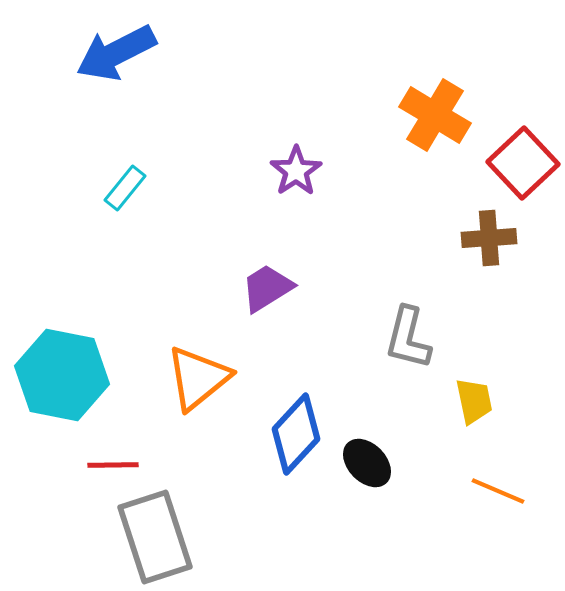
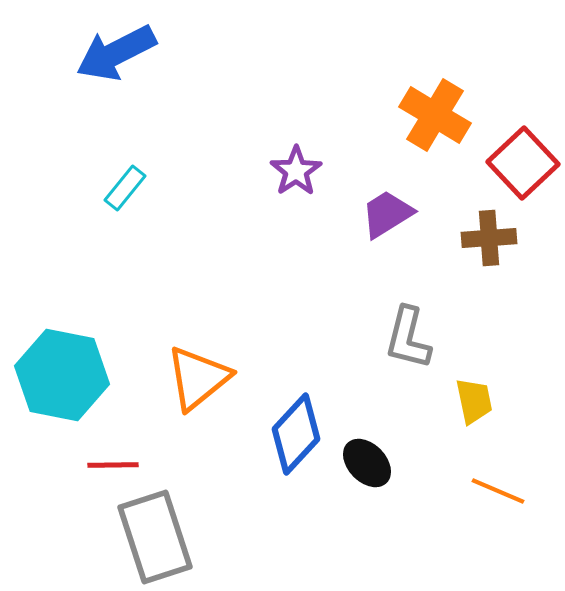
purple trapezoid: moved 120 px right, 74 px up
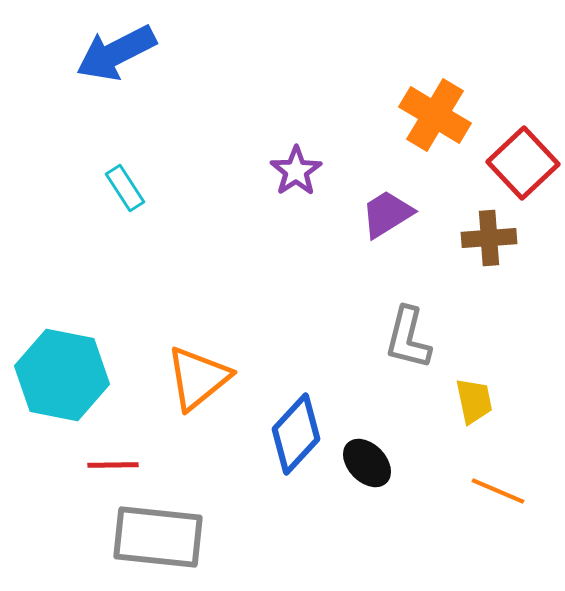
cyan rectangle: rotated 72 degrees counterclockwise
gray rectangle: moved 3 px right; rotated 66 degrees counterclockwise
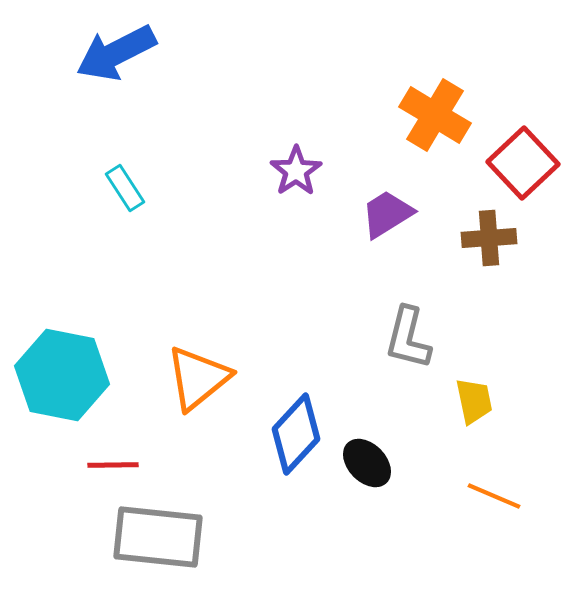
orange line: moved 4 px left, 5 px down
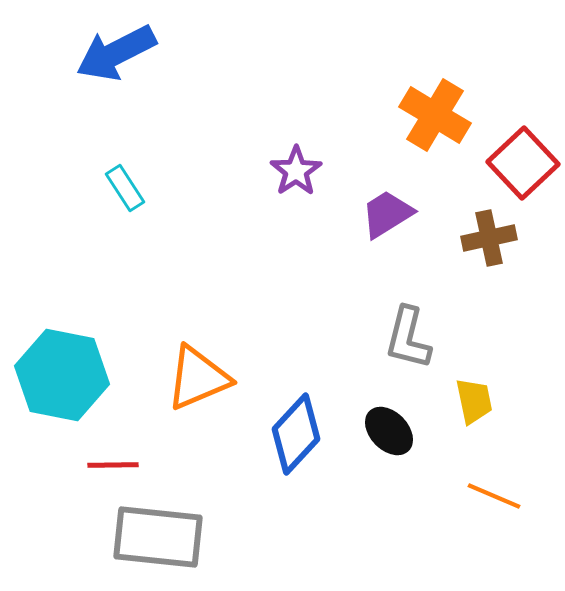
brown cross: rotated 8 degrees counterclockwise
orange triangle: rotated 16 degrees clockwise
black ellipse: moved 22 px right, 32 px up
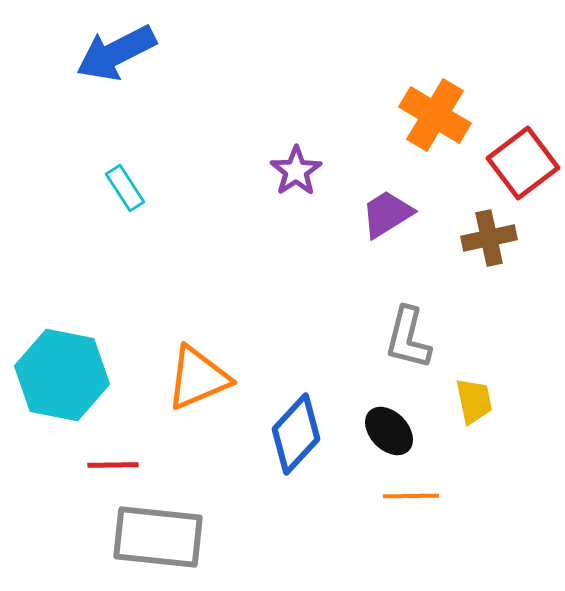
red square: rotated 6 degrees clockwise
orange line: moved 83 px left; rotated 24 degrees counterclockwise
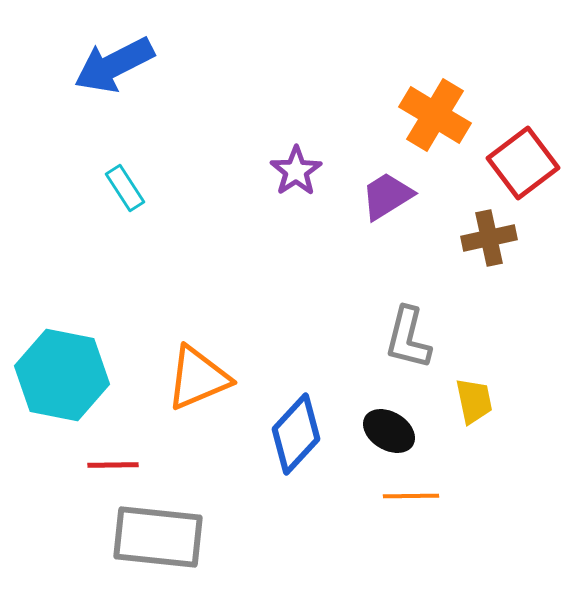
blue arrow: moved 2 px left, 12 px down
purple trapezoid: moved 18 px up
black ellipse: rotated 15 degrees counterclockwise
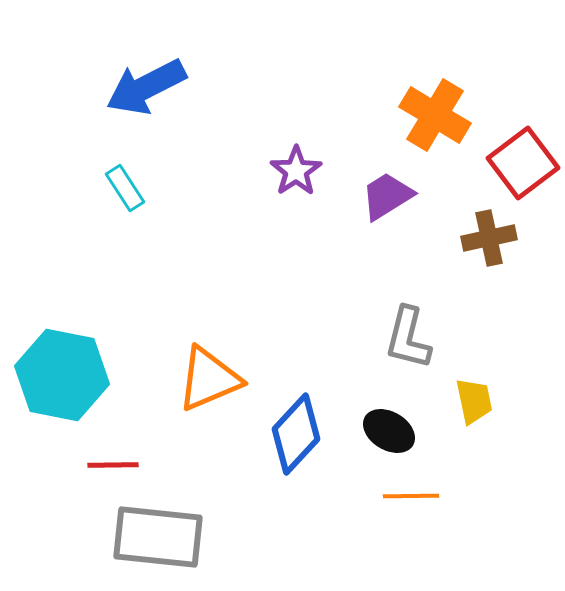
blue arrow: moved 32 px right, 22 px down
orange triangle: moved 11 px right, 1 px down
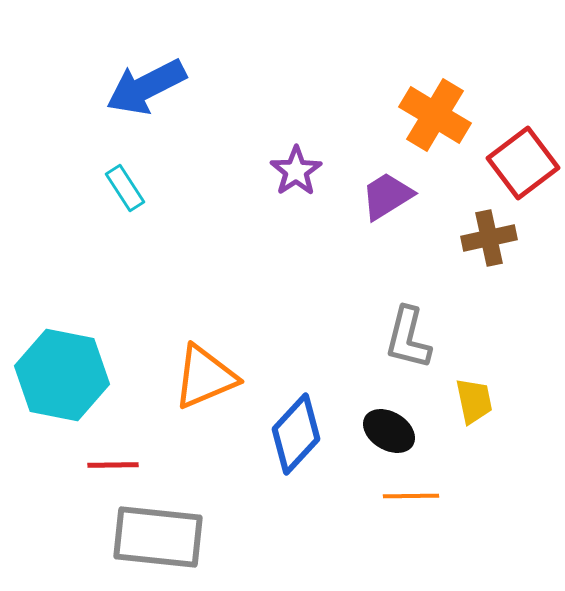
orange triangle: moved 4 px left, 2 px up
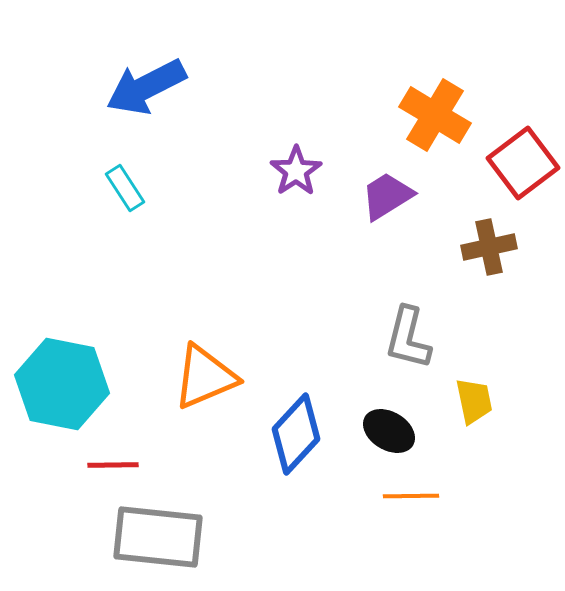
brown cross: moved 9 px down
cyan hexagon: moved 9 px down
